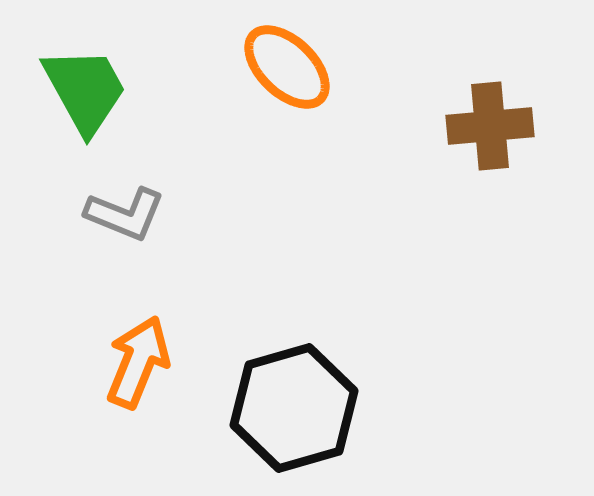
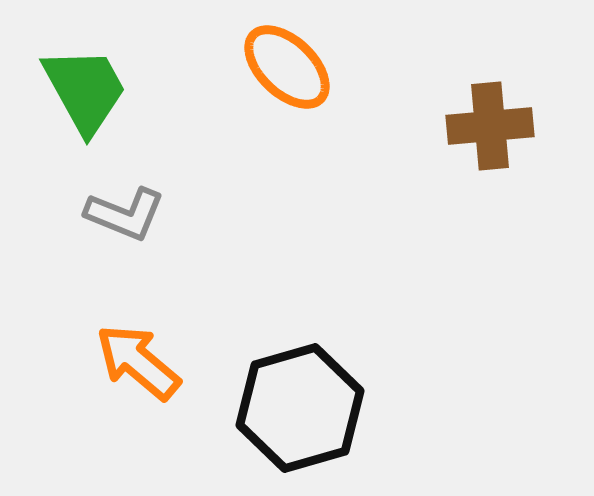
orange arrow: rotated 72 degrees counterclockwise
black hexagon: moved 6 px right
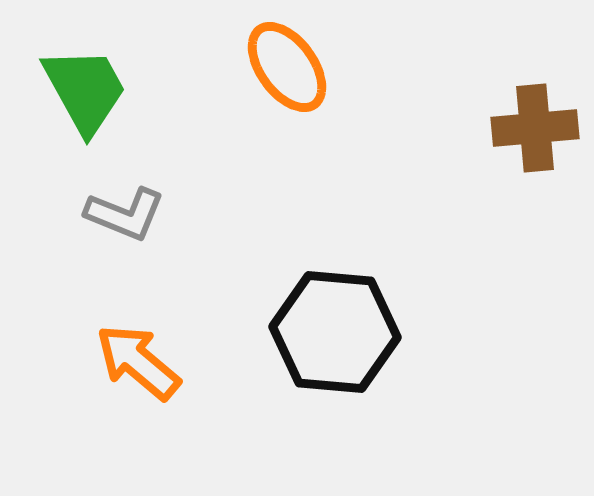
orange ellipse: rotated 10 degrees clockwise
brown cross: moved 45 px right, 2 px down
black hexagon: moved 35 px right, 76 px up; rotated 21 degrees clockwise
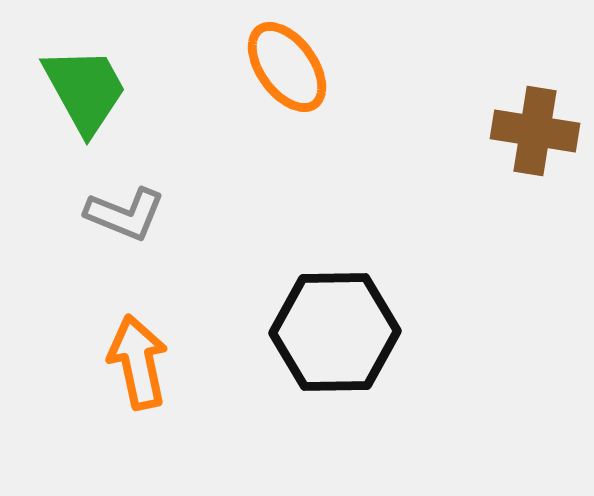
brown cross: moved 3 px down; rotated 14 degrees clockwise
black hexagon: rotated 6 degrees counterclockwise
orange arrow: rotated 38 degrees clockwise
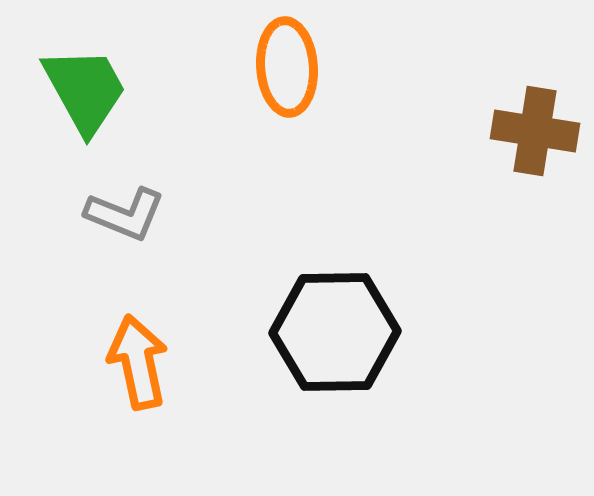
orange ellipse: rotated 32 degrees clockwise
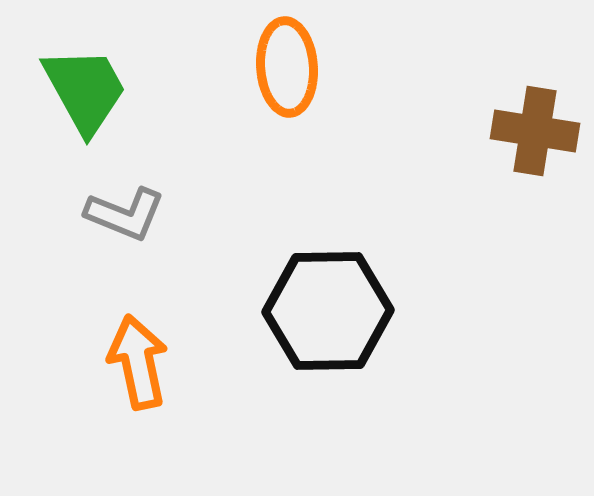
black hexagon: moved 7 px left, 21 px up
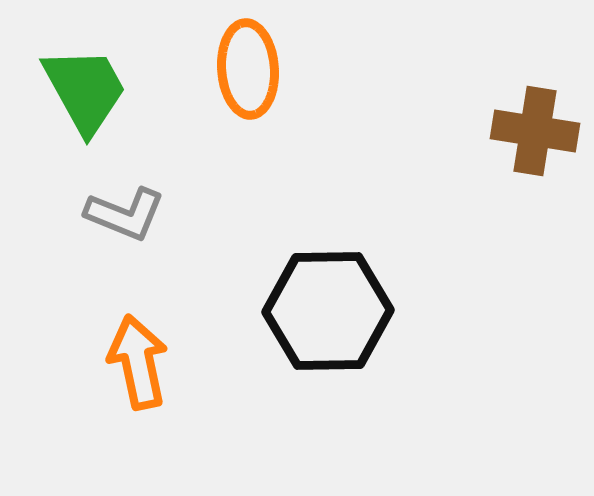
orange ellipse: moved 39 px left, 2 px down
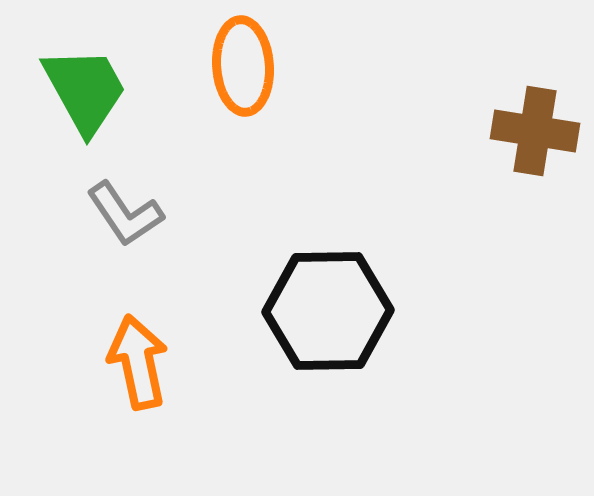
orange ellipse: moved 5 px left, 3 px up
gray L-shape: rotated 34 degrees clockwise
